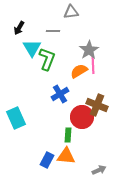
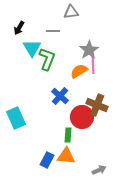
blue cross: moved 2 px down; rotated 18 degrees counterclockwise
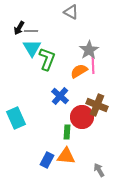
gray triangle: rotated 35 degrees clockwise
gray line: moved 22 px left
green rectangle: moved 1 px left, 3 px up
gray arrow: rotated 96 degrees counterclockwise
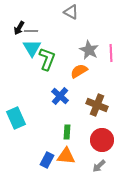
gray star: rotated 12 degrees counterclockwise
pink line: moved 18 px right, 12 px up
red circle: moved 20 px right, 23 px down
gray arrow: moved 4 px up; rotated 104 degrees counterclockwise
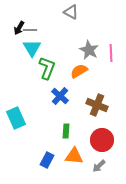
gray line: moved 1 px left, 1 px up
green L-shape: moved 9 px down
green rectangle: moved 1 px left, 1 px up
orange triangle: moved 8 px right
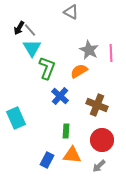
gray line: rotated 48 degrees clockwise
orange triangle: moved 2 px left, 1 px up
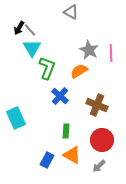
orange triangle: rotated 24 degrees clockwise
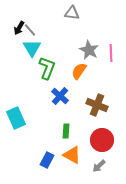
gray triangle: moved 1 px right, 1 px down; rotated 21 degrees counterclockwise
orange semicircle: rotated 24 degrees counterclockwise
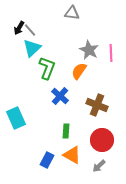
cyan triangle: rotated 18 degrees clockwise
